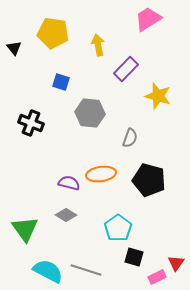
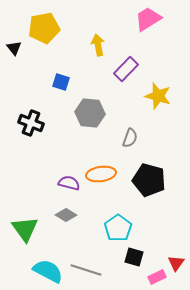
yellow pentagon: moved 9 px left, 5 px up; rotated 20 degrees counterclockwise
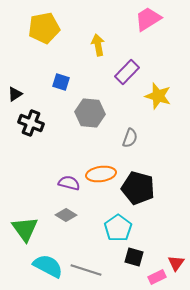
black triangle: moved 1 px right, 46 px down; rotated 35 degrees clockwise
purple rectangle: moved 1 px right, 3 px down
black pentagon: moved 11 px left, 8 px down
cyan semicircle: moved 5 px up
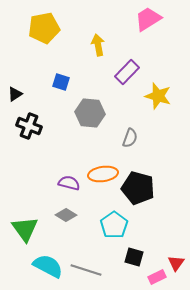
black cross: moved 2 px left, 3 px down
orange ellipse: moved 2 px right
cyan pentagon: moved 4 px left, 3 px up
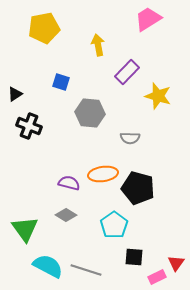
gray semicircle: rotated 72 degrees clockwise
black square: rotated 12 degrees counterclockwise
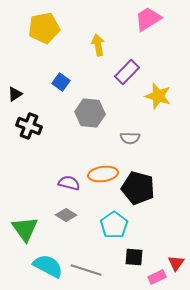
blue square: rotated 18 degrees clockwise
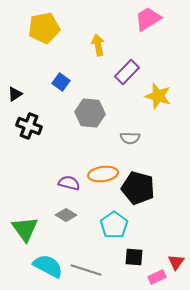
red triangle: moved 1 px up
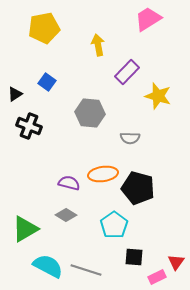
blue square: moved 14 px left
green triangle: rotated 36 degrees clockwise
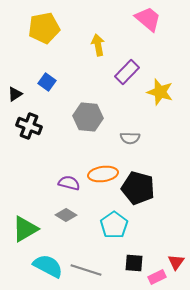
pink trapezoid: rotated 72 degrees clockwise
yellow star: moved 2 px right, 4 px up
gray hexagon: moved 2 px left, 4 px down
black square: moved 6 px down
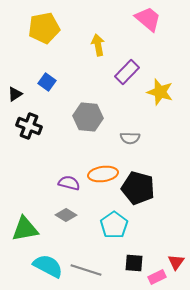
green triangle: rotated 20 degrees clockwise
